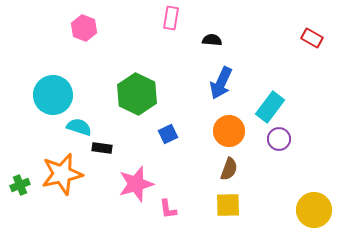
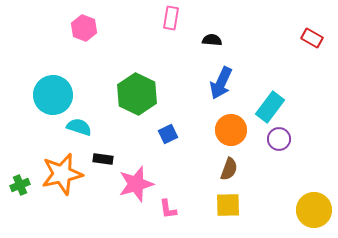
orange circle: moved 2 px right, 1 px up
black rectangle: moved 1 px right, 11 px down
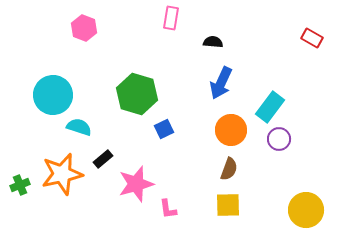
black semicircle: moved 1 px right, 2 px down
green hexagon: rotated 9 degrees counterclockwise
blue square: moved 4 px left, 5 px up
black rectangle: rotated 48 degrees counterclockwise
yellow circle: moved 8 px left
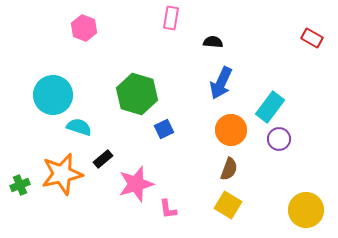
yellow square: rotated 32 degrees clockwise
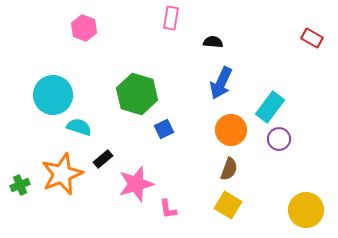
orange star: rotated 9 degrees counterclockwise
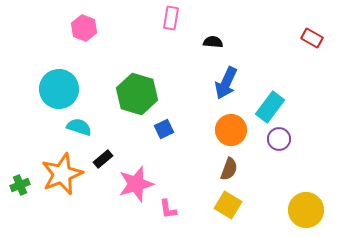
blue arrow: moved 5 px right
cyan circle: moved 6 px right, 6 px up
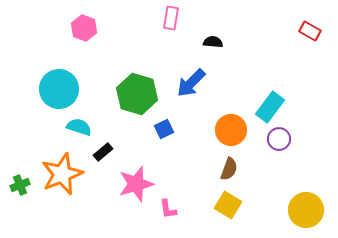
red rectangle: moved 2 px left, 7 px up
blue arrow: moved 35 px left; rotated 20 degrees clockwise
black rectangle: moved 7 px up
